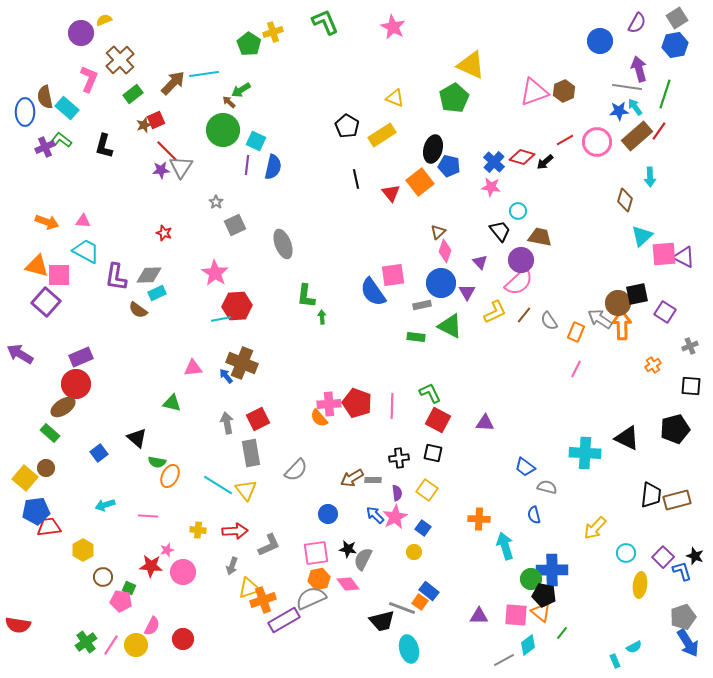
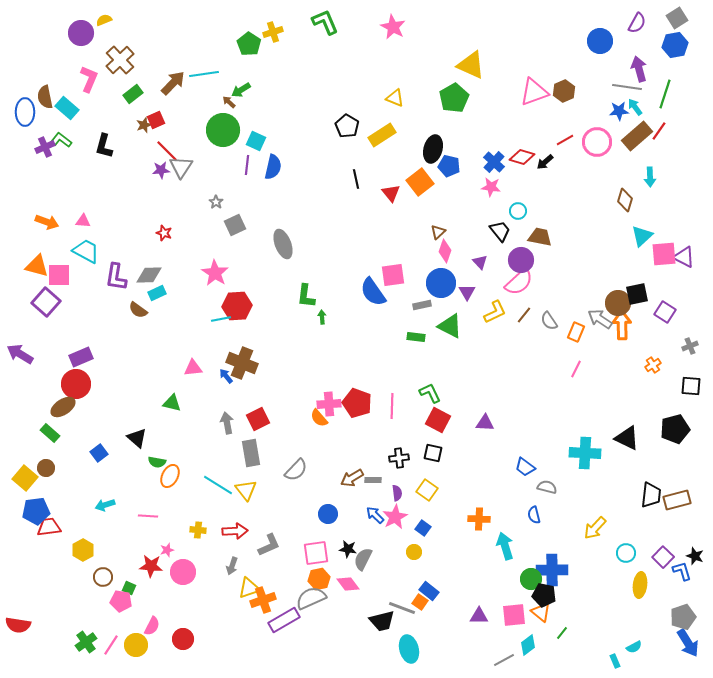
pink square at (516, 615): moved 2 px left; rotated 10 degrees counterclockwise
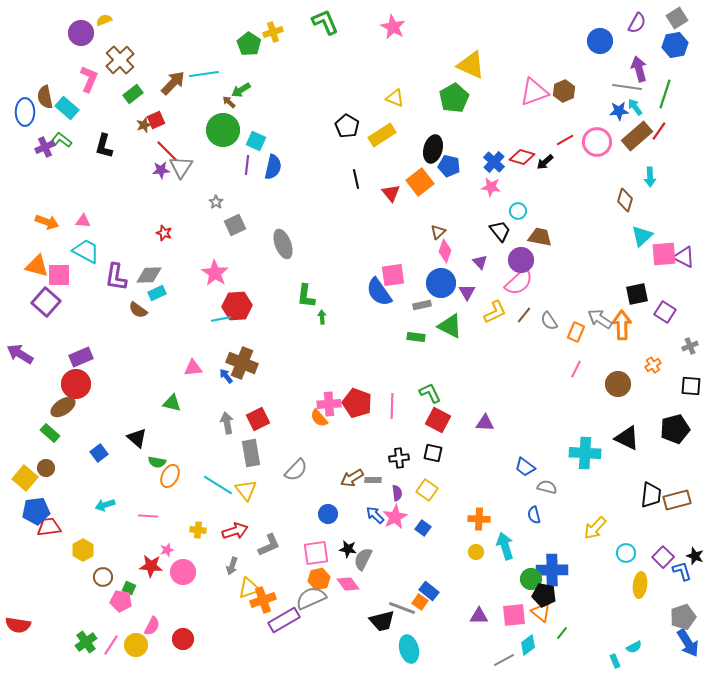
blue semicircle at (373, 292): moved 6 px right
brown circle at (618, 303): moved 81 px down
red arrow at (235, 531): rotated 15 degrees counterclockwise
yellow circle at (414, 552): moved 62 px right
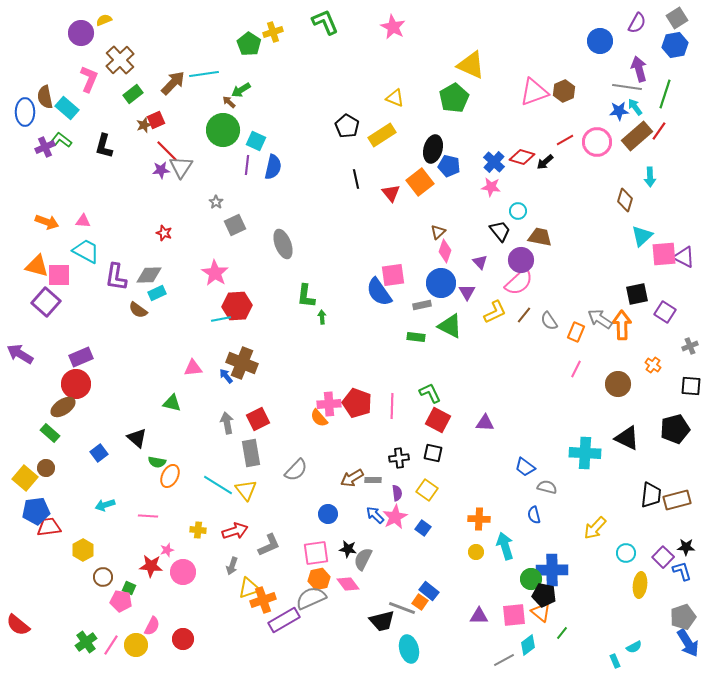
orange cross at (653, 365): rotated 21 degrees counterclockwise
black star at (695, 556): moved 9 px left, 9 px up; rotated 18 degrees counterclockwise
red semicircle at (18, 625): rotated 30 degrees clockwise
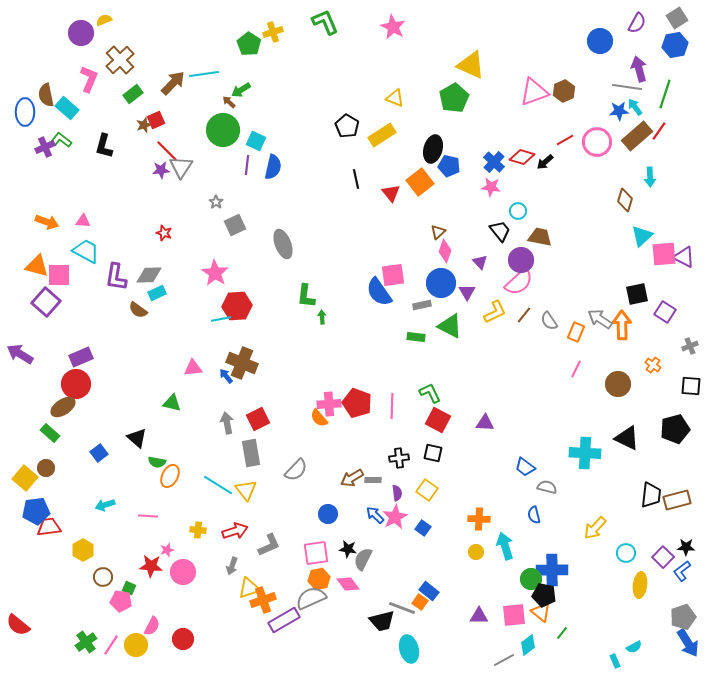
brown semicircle at (45, 97): moved 1 px right, 2 px up
blue L-shape at (682, 571): rotated 110 degrees counterclockwise
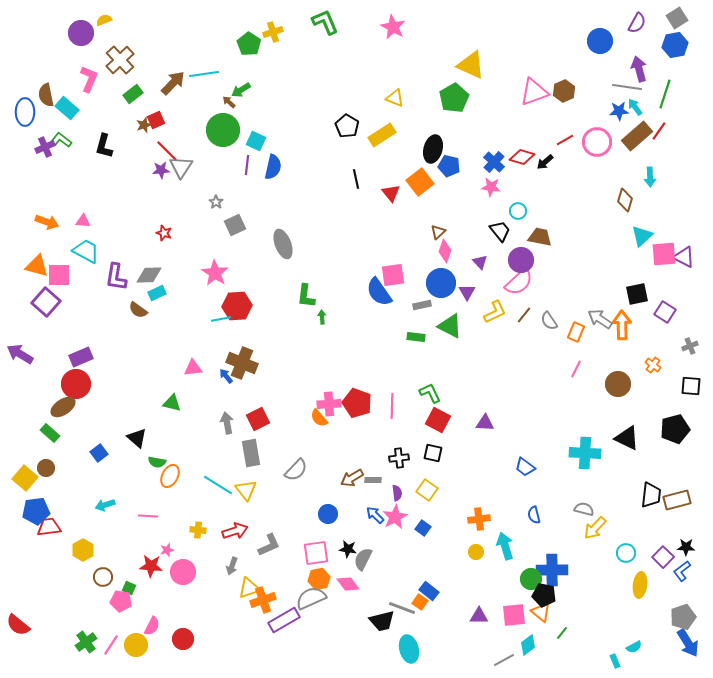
gray semicircle at (547, 487): moved 37 px right, 22 px down
orange cross at (479, 519): rotated 10 degrees counterclockwise
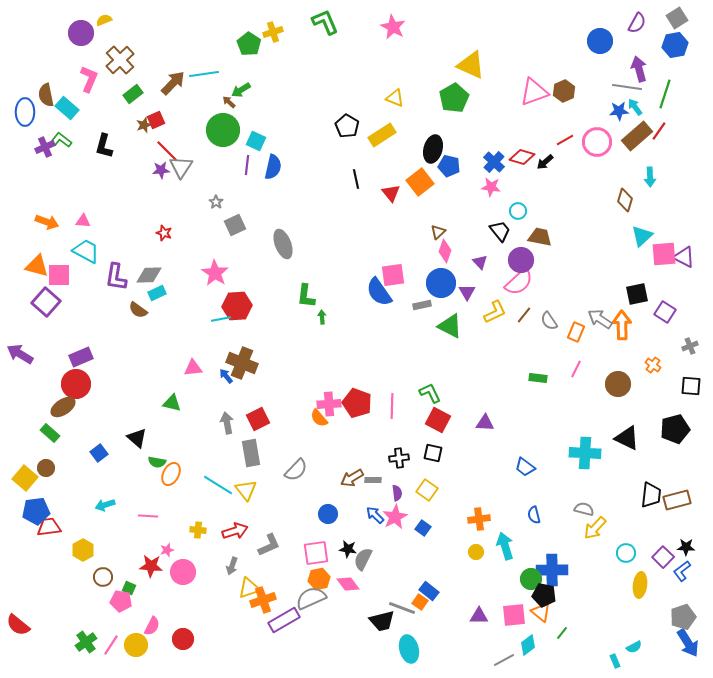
green rectangle at (416, 337): moved 122 px right, 41 px down
orange ellipse at (170, 476): moved 1 px right, 2 px up
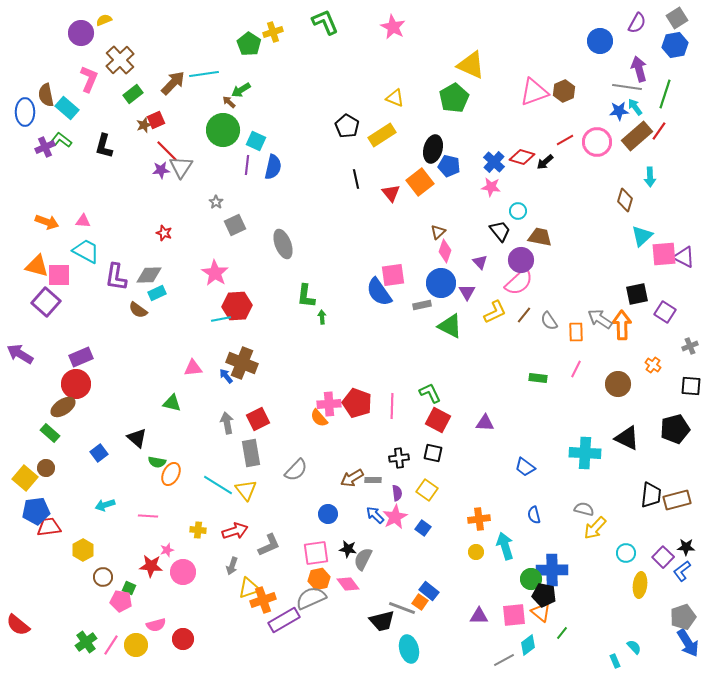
orange rectangle at (576, 332): rotated 24 degrees counterclockwise
pink semicircle at (152, 626): moved 4 px right, 1 px up; rotated 48 degrees clockwise
cyan semicircle at (634, 647): rotated 105 degrees counterclockwise
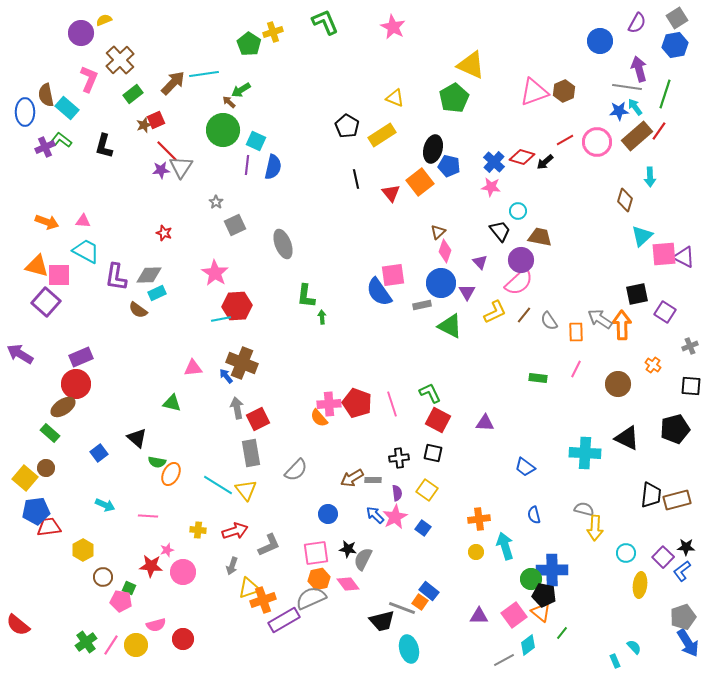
pink line at (392, 406): moved 2 px up; rotated 20 degrees counterclockwise
gray arrow at (227, 423): moved 10 px right, 15 px up
cyan arrow at (105, 505): rotated 138 degrees counterclockwise
yellow arrow at (595, 528): rotated 40 degrees counterclockwise
pink square at (514, 615): rotated 30 degrees counterclockwise
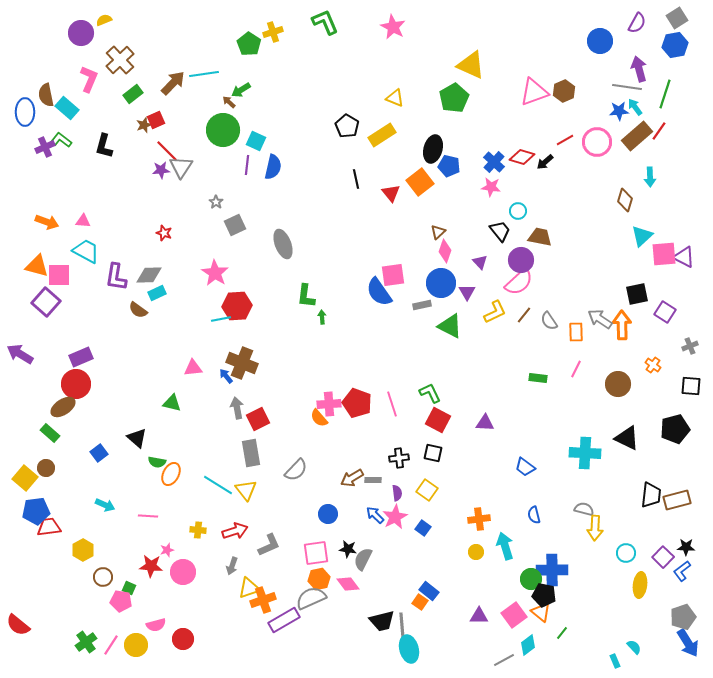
gray line at (402, 608): moved 18 px down; rotated 64 degrees clockwise
